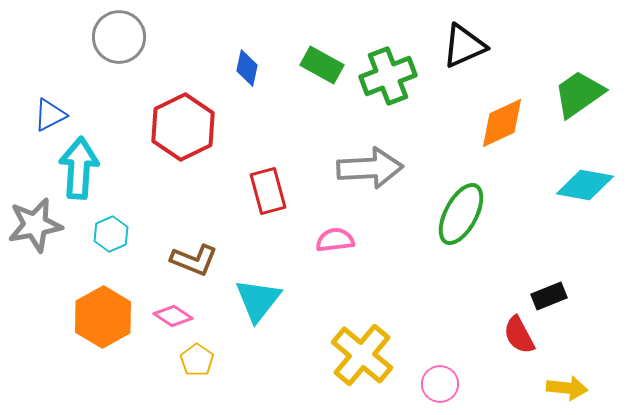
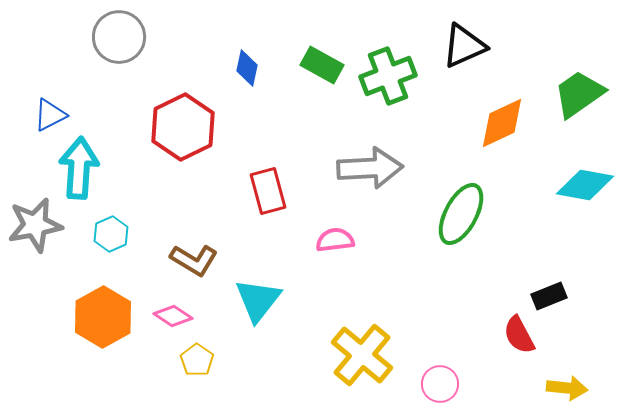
brown L-shape: rotated 9 degrees clockwise
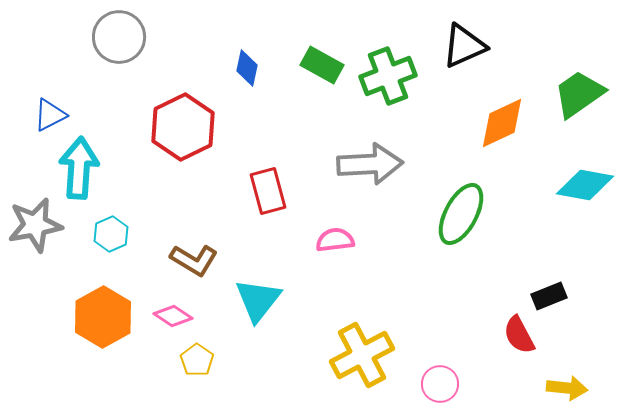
gray arrow: moved 4 px up
yellow cross: rotated 22 degrees clockwise
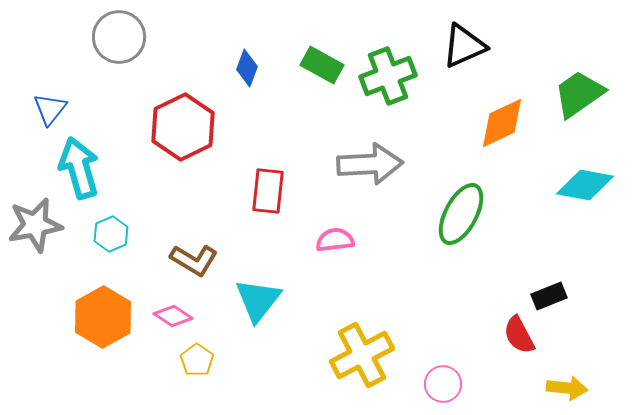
blue diamond: rotated 9 degrees clockwise
blue triangle: moved 6 px up; rotated 24 degrees counterclockwise
cyan arrow: rotated 20 degrees counterclockwise
red rectangle: rotated 21 degrees clockwise
pink circle: moved 3 px right
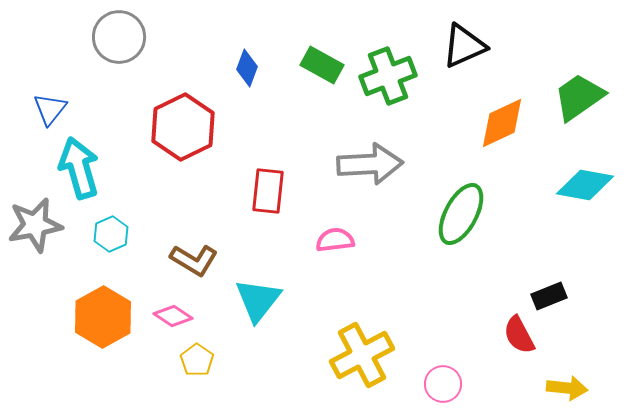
green trapezoid: moved 3 px down
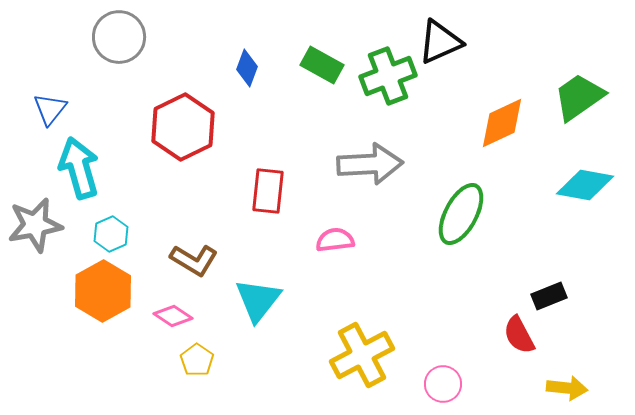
black triangle: moved 24 px left, 4 px up
orange hexagon: moved 26 px up
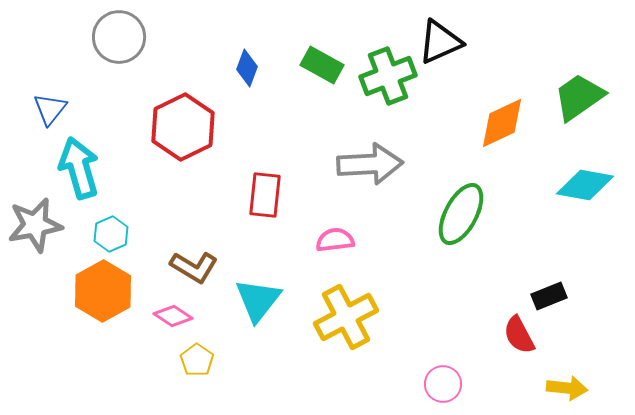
red rectangle: moved 3 px left, 4 px down
brown L-shape: moved 7 px down
yellow cross: moved 16 px left, 38 px up
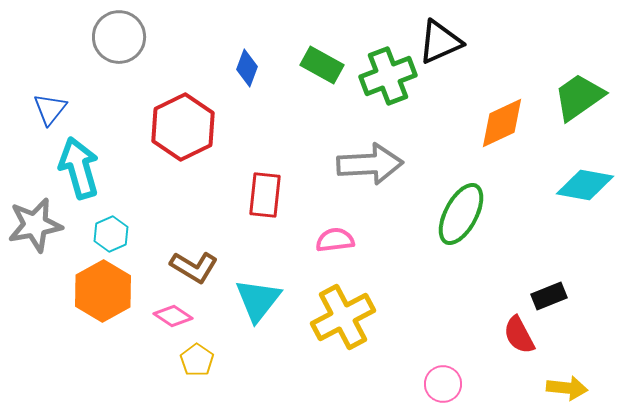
yellow cross: moved 3 px left
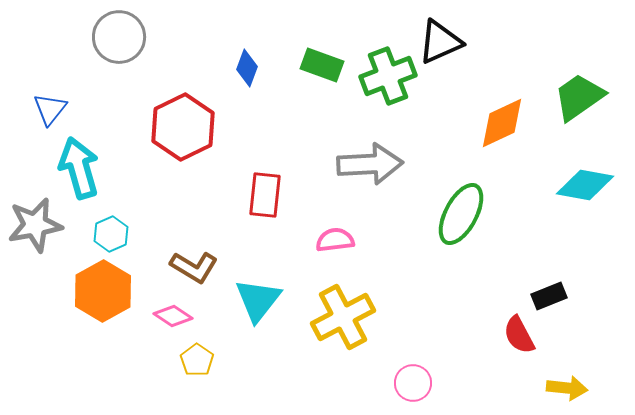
green rectangle: rotated 9 degrees counterclockwise
pink circle: moved 30 px left, 1 px up
